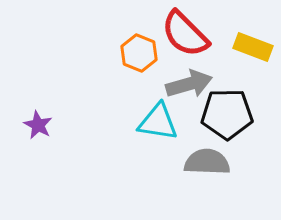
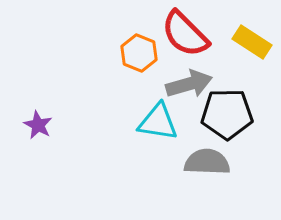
yellow rectangle: moved 1 px left, 5 px up; rotated 12 degrees clockwise
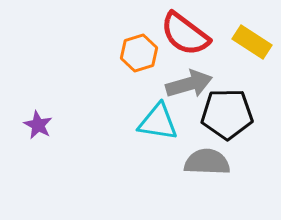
red semicircle: rotated 8 degrees counterclockwise
orange hexagon: rotated 21 degrees clockwise
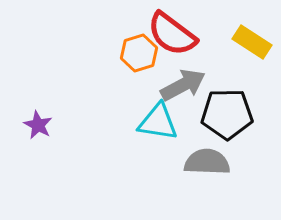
red semicircle: moved 13 px left
gray arrow: moved 6 px left, 1 px down; rotated 12 degrees counterclockwise
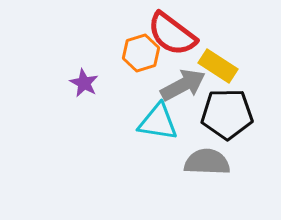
yellow rectangle: moved 34 px left, 24 px down
orange hexagon: moved 2 px right
purple star: moved 46 px right, 42 px up
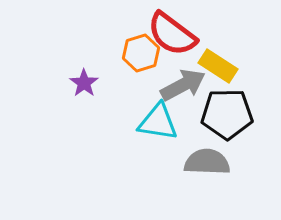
purple star: rotated 8 degrees clockwise
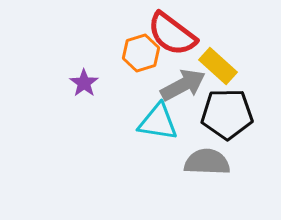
yellow rectangle: rotated 9 degrees clockwise
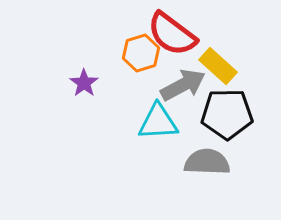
cyan triangle: rotated 12 degrees counterclockwise
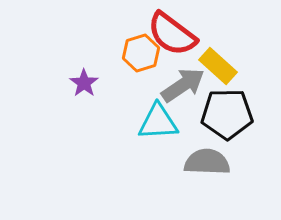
gray arrow: rotated 6 degrees counterclockwise
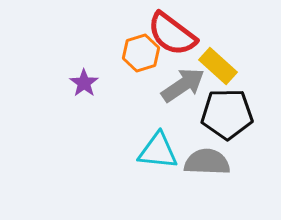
cyan triangle: moved 29 px down; rotated 9 degrees clockwise
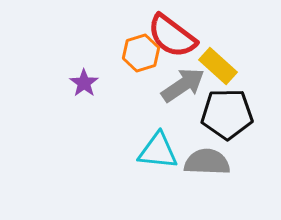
red semicircle: moved 2 px down
